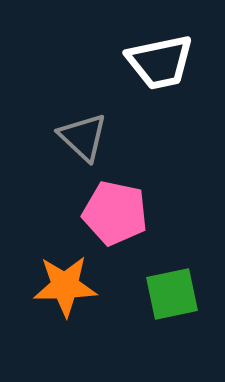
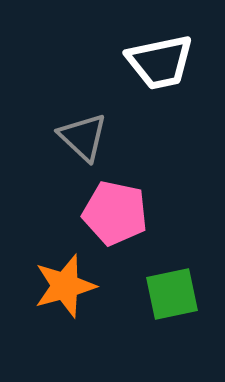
orange star: rotated 14 degrees counterclockwise
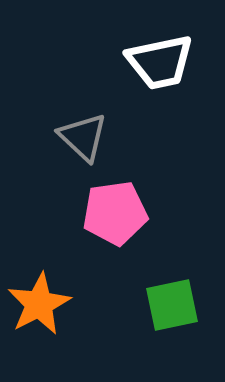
pink pentagon: rotated 20 degrees counterclockwise
orange star: moved 26 px left, 18 px down; rotated 12 degrees counterclockwise
green square: moved 11 px down
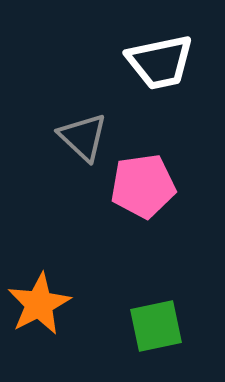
pink pentagon: moved 28 px right, 27 px up
green square: moved 16 px left, 21 px down
